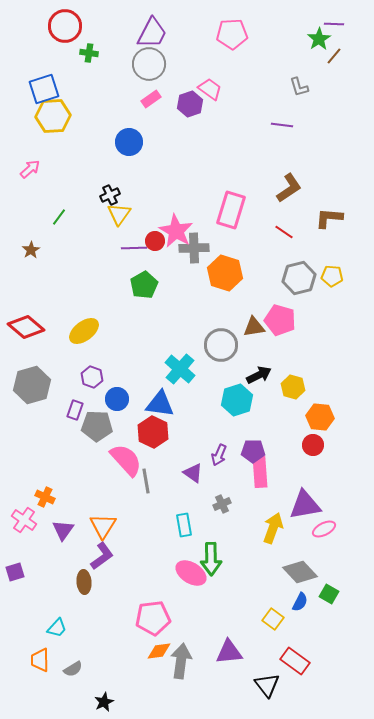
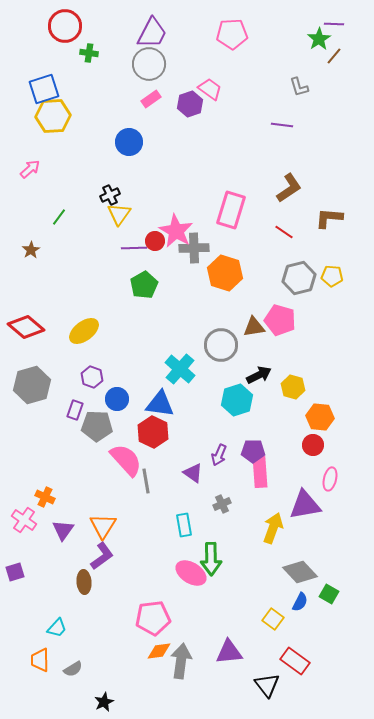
pink ellipse at (324, 529): moved 6 px right, 50 px up; rotated 50 degrees counterclockwise
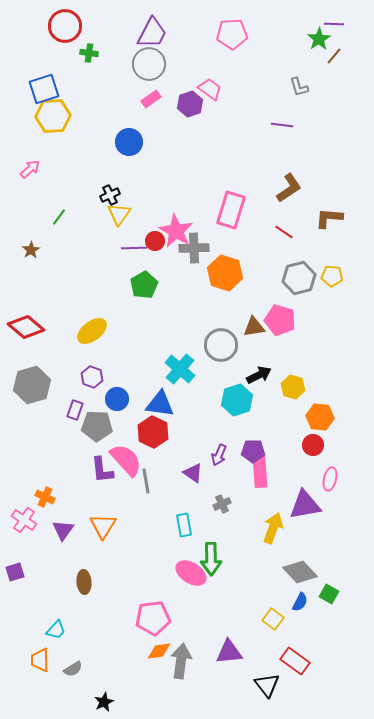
yellow ellipse at (84, 331): moved 8 px right
purple L-shape at (102, 556): moved 86 px up; rotated 120 degrees clockwise
cyan trapezoid at (57, 628): moved 1 px left, 2 px down
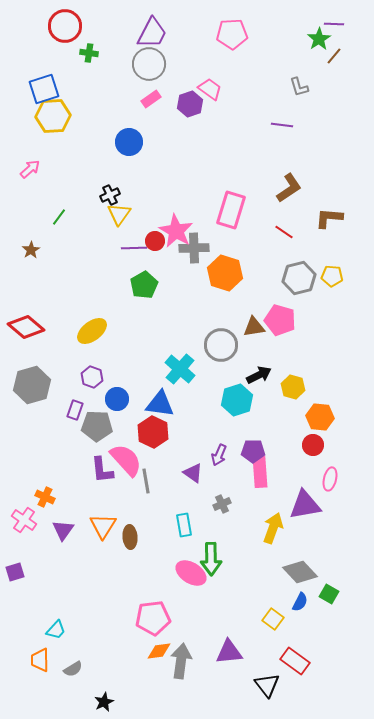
brown ellipse at (84, 582): moved 46 px right, 45 px up
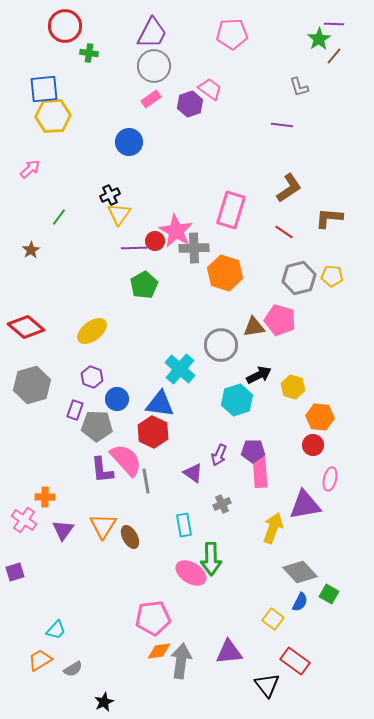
gray circle at (149, 64): moved 5 px right, 2 px down
blue square at (44, 89): rotated 12 degrees clockwise
orange cross at (45, 497): rotated 24 degrees counterclockwise
brown ellipse at (130, 537): rotated 25 degrees counterclockwise
orange trapezoid at (40, 660): rotated 60 degrees clockwise
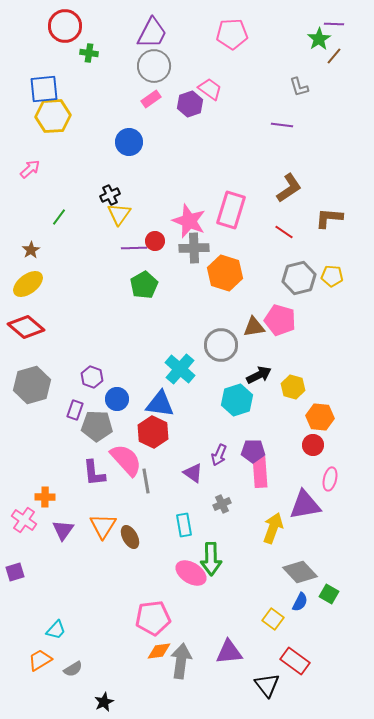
pink star at (176, 231): moved 13 px right, 10 px up; rotated 8 degrees counterclockwise
yellow ellipse at (92, 331): moved 64 px left, 47 px up
purple L-shape at (102, 470): moved 8 px left, 3 px down
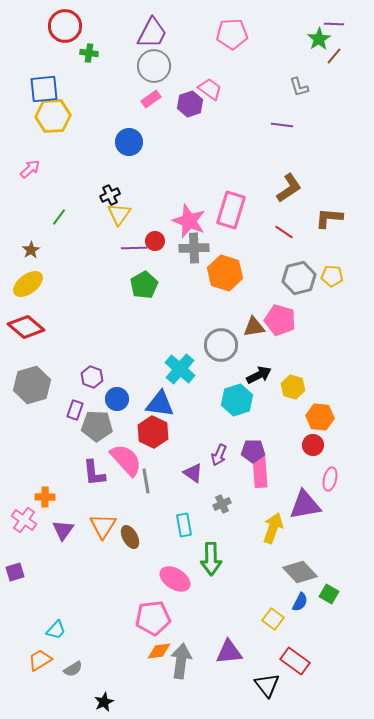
pink ellipse at (191, 573): moved 16 px left, 6 px down
